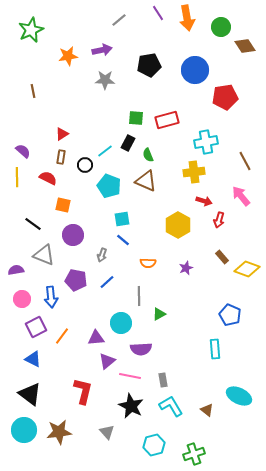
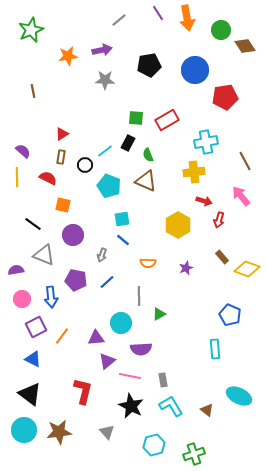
green circle at (221, 27): moved 3 px down
red rectangle at (167, 120): rotated 15 degrees counterclockwise
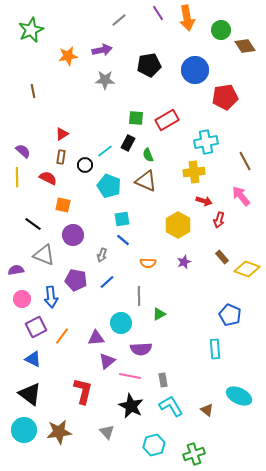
purple star at (186, 268): moved 2 px left, 6 px up
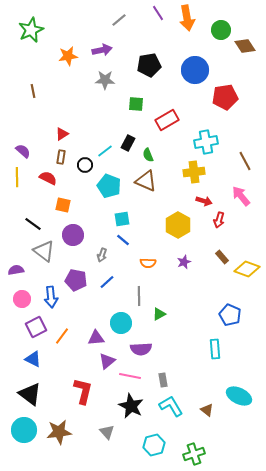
green square at (136, 118): moved 14 px up
gray triangle at (44, 255): moved 4 px up; rotated 15 degrees clockwise
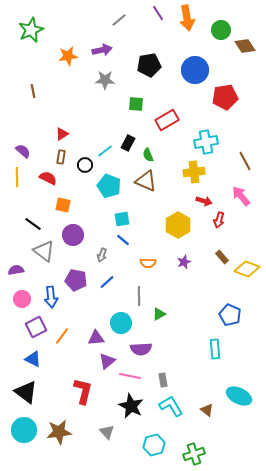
black triangle at (30, 394): moved 4 px left, 2 px up
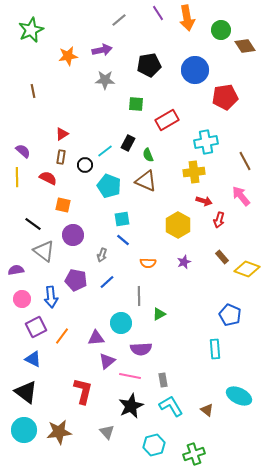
black star at (131, 406): rotated 20 degrees clockwise
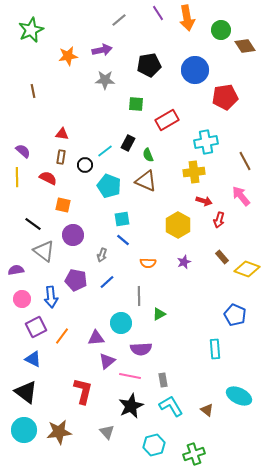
red triangle at (62, 134): rotated 40 degrees clockwise
blue pentagon at (230, 315): moved 5 px right
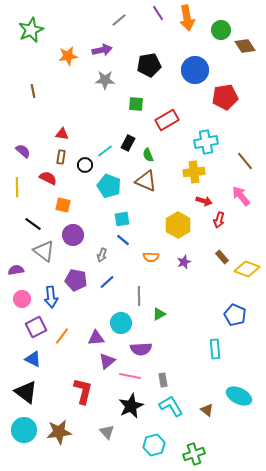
brown line at (245, 161): rotated 12 degrees counterclockwise
yellow line at (17, 177): moved 10 px down
orange semicircle at (148, 263): moved 3 px right, 6 px up
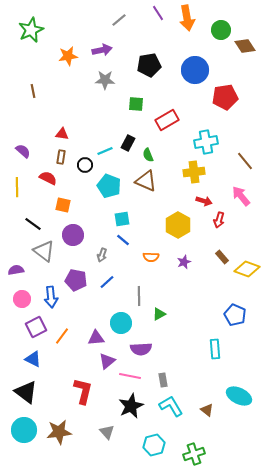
cyan line at (105, 151): rotated 14 degrees clockwise
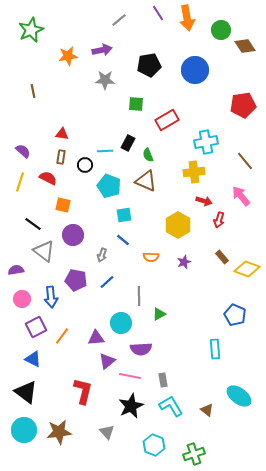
red pentagon at (225, 97): moved 18 px right, 8 px down
cyan line at (105, 151): rotated 21 degrees clockwise
yellow line at (17, 187): moved 3 px right, 5 px up; rotated 18 degrees clockwise
cyan square at (122, 219): moved 2 px right, 4 px up
cyan ellipse at (239, 396): rotated 10 degrees clockwise
cyan hexagon at (154, 445): rotated 25 degrees counterclockwise
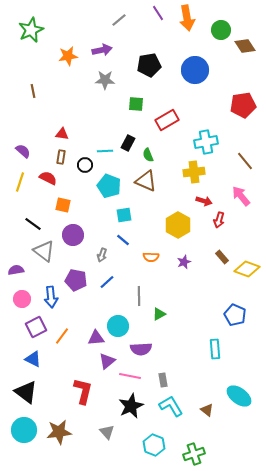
cyan circle at (121, 323): moved 3 px left, 3 px down
